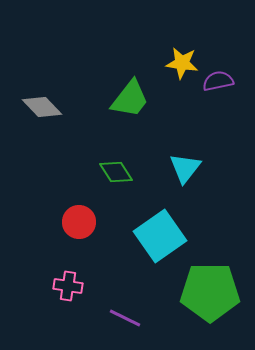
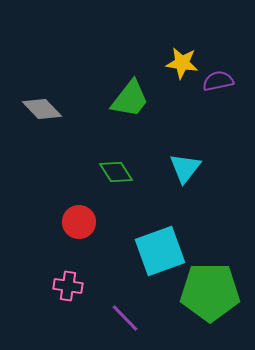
gray diamond: moved 2 px down
cyan square: moved 15 px down; rotated 15 degrees clockwise
purple line: rotated 20 degrees clockwise
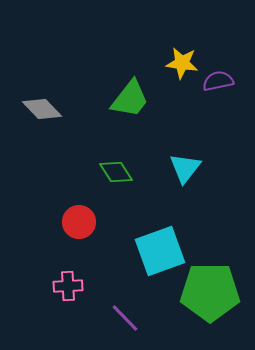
pink cross: rotated 12 degrees counterclockwise
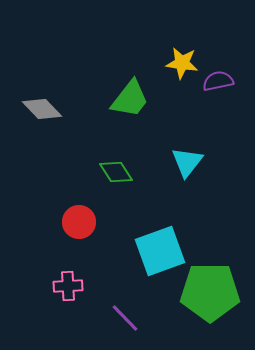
cyan triangle: moved 2 px right, 6 px up
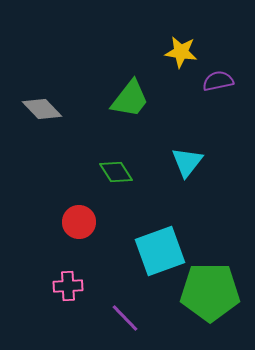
yellow star: moved 1 px left, 11 px up
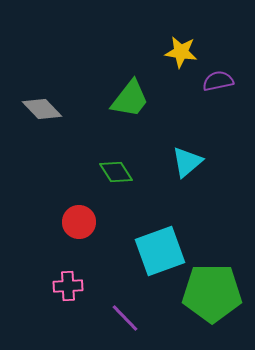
cyan triangle: rotated 12 degrees clockwise
green pentagon: moved 2 px right, 1 px down
